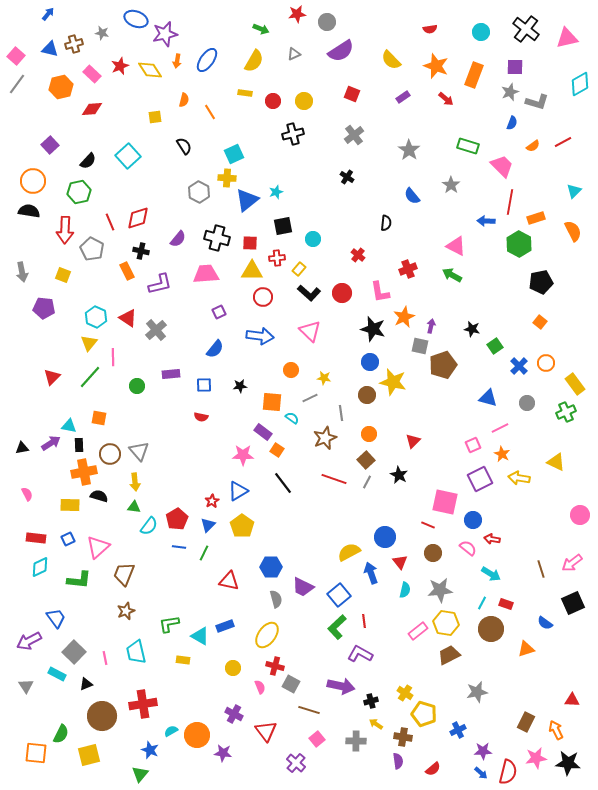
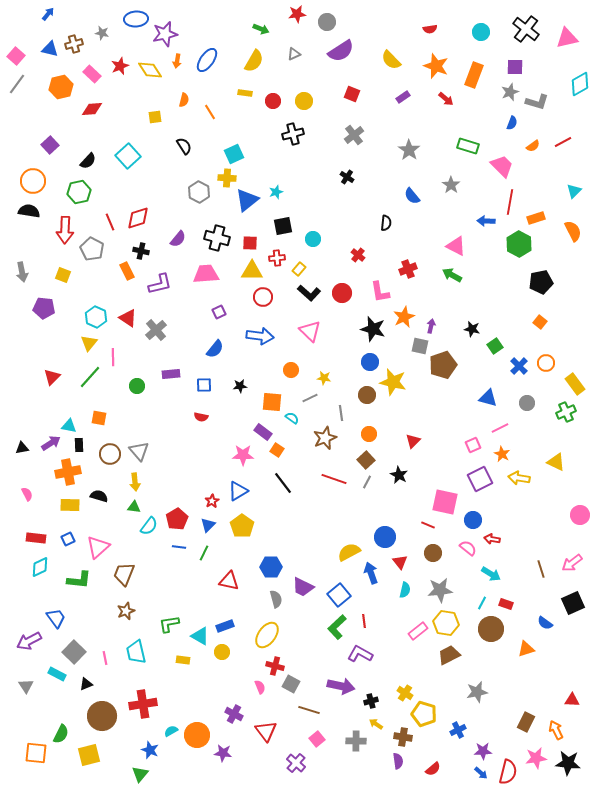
blue ellipse at (136, 19): rotated 25 degrees counterclockwise
orange cross at (84, 472): moved 16 px left
yellow circle at (233, 668): moved 11 px left, 16 px up
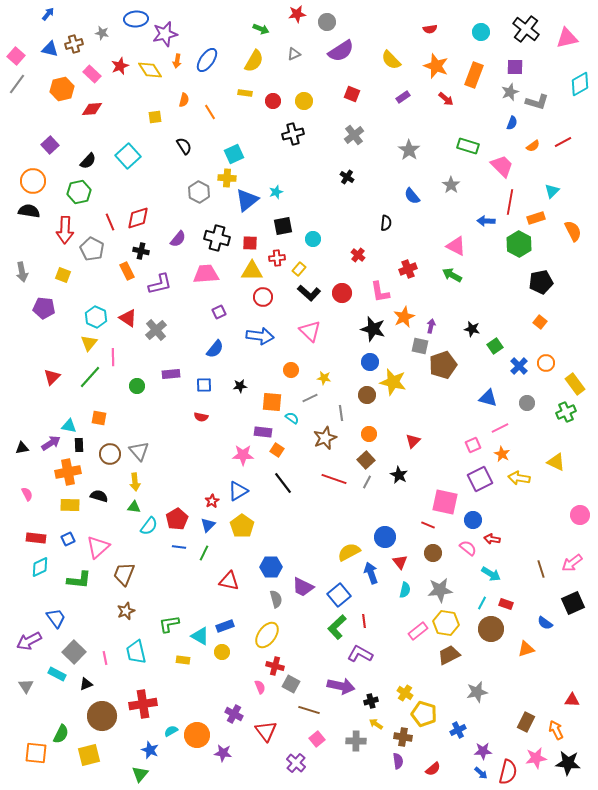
orange hexagon at (61, 87): moved 1 px right, 2 px down
cyan triangle at (574, 191): moved 22 px left
purple rectangle at (263, 432): rotated 30 degrees counterclockwise
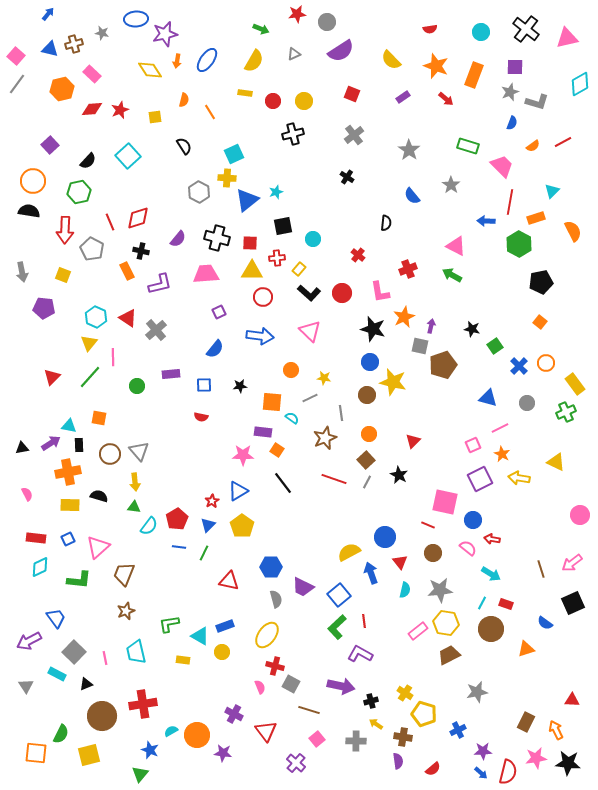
red star at (120, 66): moved 44 px down
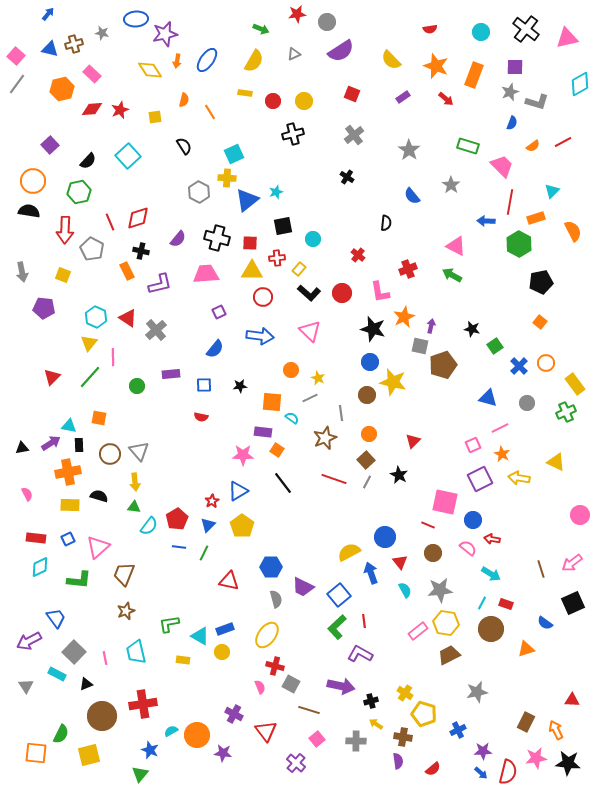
yellow star at (324, 378): moved 6 px left; rotated 16 degrees clockwise
cyan semicircle at (405, 590): rotated 42 degrees counterclockwise
blue rectangle at (225, 626): moved 3 px down
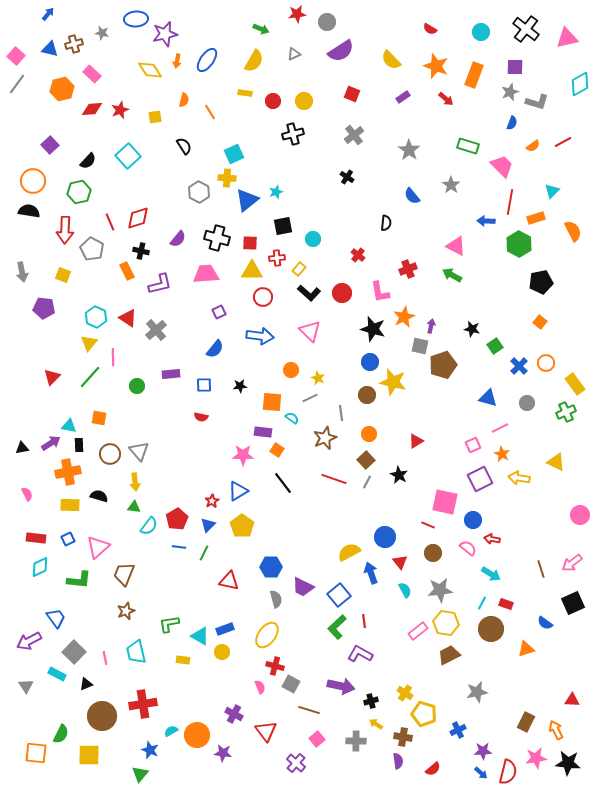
red semicircle at (430, 29): rotated 40 degrees clockwise
red triangle at (413, 441): moved 3 px right; rotated 14 degrees clockwise
yellow square at (89, 755): rotated 15 degrees clockwise
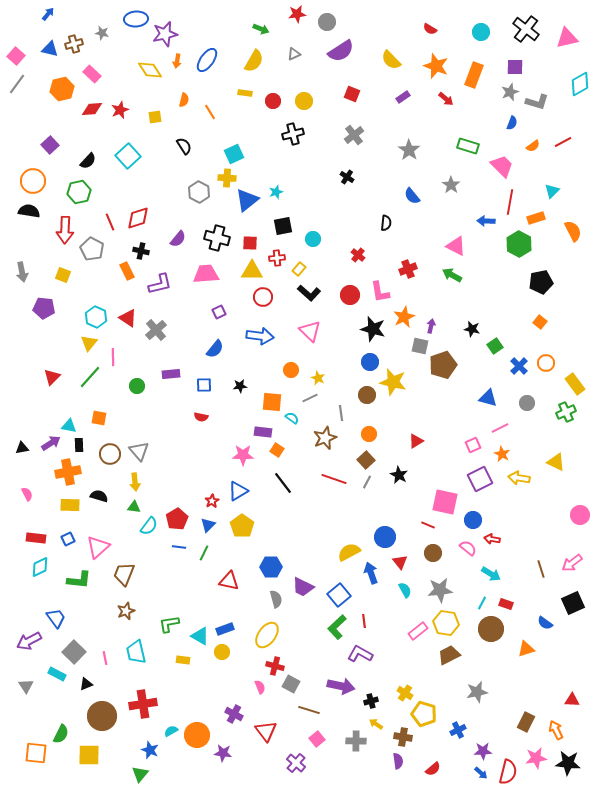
red circle at (342, 293): moved 8 px right, 2 px down
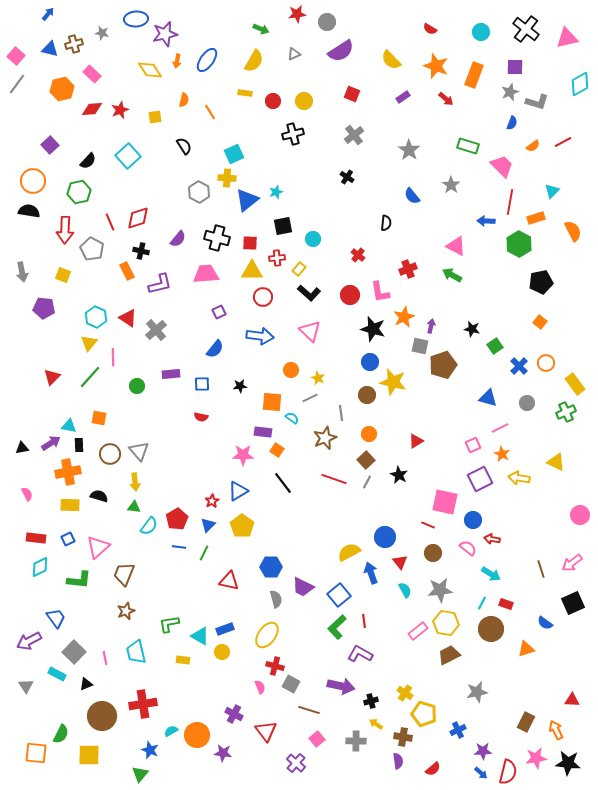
blue square at (204, 385): moved 2 px left, 1 px up
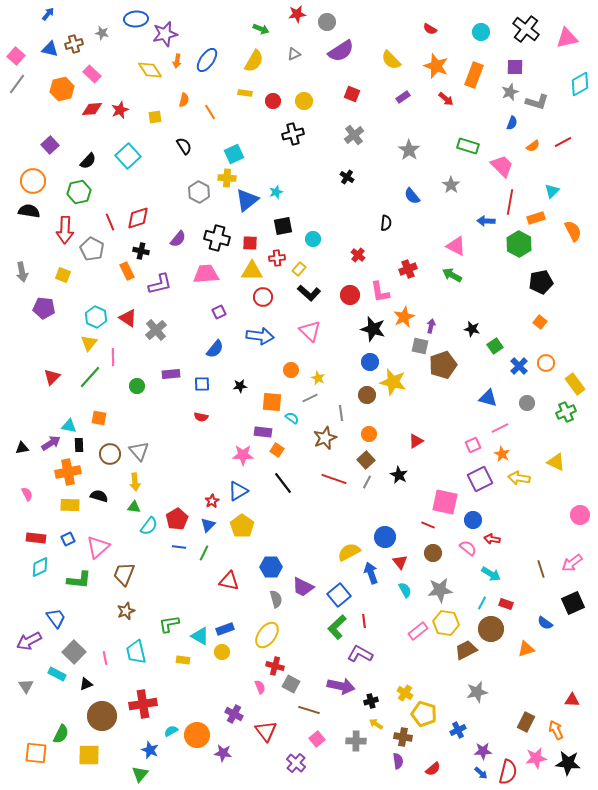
brown trapezoid at (449, 655): moved 17 px right, 5 px up
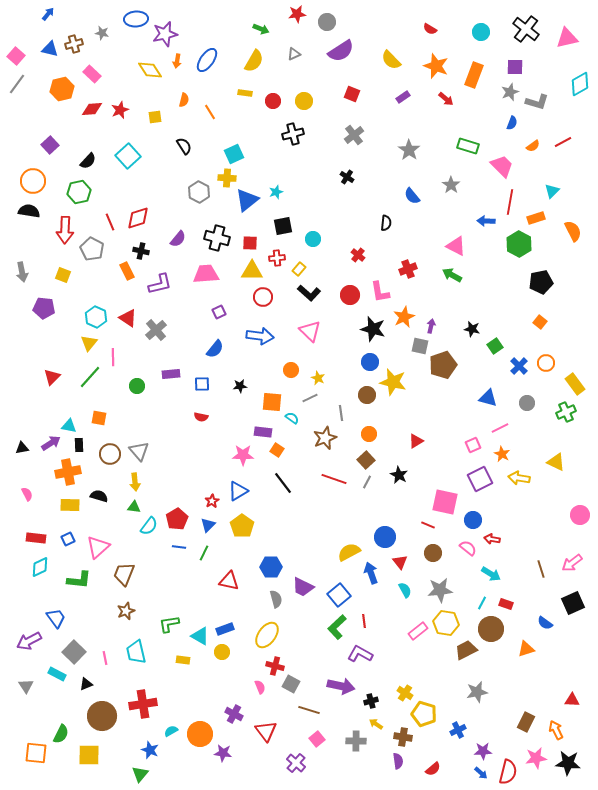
orange circle at (197, 735): moved 3 px right, 1 px up
